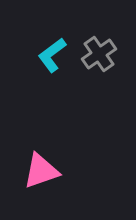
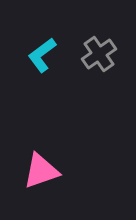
cyan L-shape: moved 10 px left
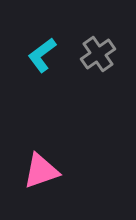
gray cross: moved 1 px left
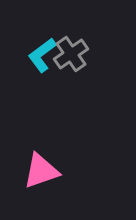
gray cross: moved 27 px left
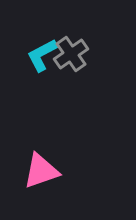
cyan L-shape: rotated 9 degrees clockwise
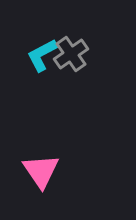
pink triangle: rotated 45 degrees counterclockwise
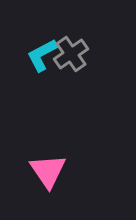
pink triangle: moved 7 px right
